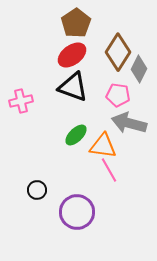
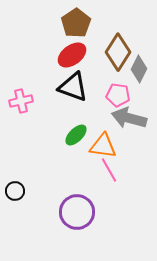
gray arrow: moved 5 px up
black circle: moved 22 px left, 1 px down
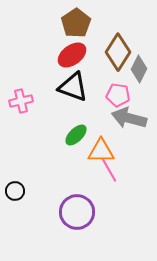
orange triangle: moved 2 px left, 5 px down; rotated 8 degrees counterclockwise
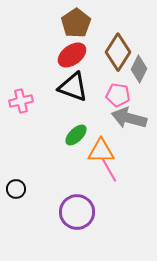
black circle: moved 1 px right, 2 px up
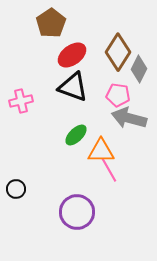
brown pentagon: moved 25 px left
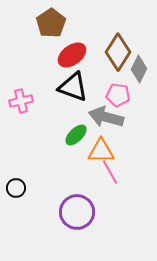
gray arrow: moved 23 px left, 1 px up
pink line: moved 1 px right, 2 px down
black circle: moved 1 px up
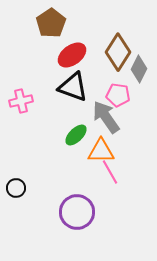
gray arrow: rotated 40 degrees clockwise
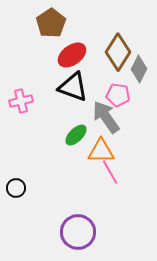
purple circle: moved 1 px right, 20 px down
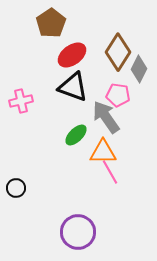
orange triangle: moved 2 px right, 1 px down
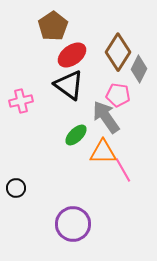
brown pentagon: moved 2 px right, 3 px down
black triangle: moved 4 px left, 2 px up; rotated 16 degrees clockwise
pink line: moved 13 px right, 2 px up
purple circle: moved 5 px left, 8 px up
